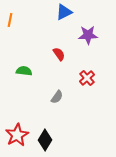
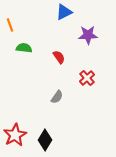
orange line: moved 5 px down; rotated 32 degrees counterclockwise
red semicircle: moved 3 px down
green semicircle: moved 23 px up
red star: moved 2 px left
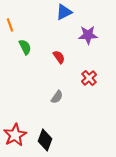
green semicircle: moved 1 px right, 1 px up; rotated 56 degrees clockwise
red cross: moved 2 px right
black diamond: rotated 10 degrees counterclockwise
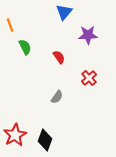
blue triangle: rotated 24 degrees counterclockwise
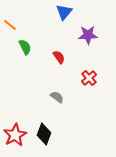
orange line: rotated 32 degrees counterclockwise
gray semicircle: rotated 88 degrees counterclockwise
black diamond: moved 1 px left, 6 px up
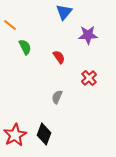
gray semicircle: rotated 104 degrees counterclockwise
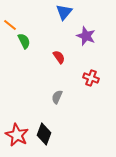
purple star: moved 2 px left, 1 px down; rotated 24 degrees clockwise
green semicircle: moved 1 px left, 6 px up
red cross: moved 2 px right; rotated 28 degrees counterclockwise
red star: moved 2 px right; rotated 15 degrees counterclockwise
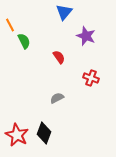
orange line: rotated 24 degrees clockwise
gray semicircle: moved 1 px down; rotated 40 degrees clockwise
black diamond: moved 1 px up
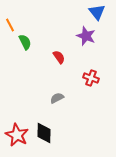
blue triangle: moved 33 px right; rotated 18 degrees counterclockwise
green semicircle: moved 1 px right, 1 px down
black diamond: rotated 20 degrees counterclockwise
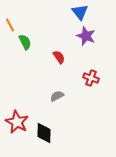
blue triangle: moved 17 px left
gray semicircle: moved 2 px up
red star: moved 13 px up
